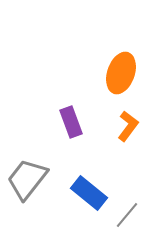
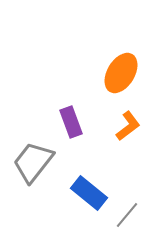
orange ellipse: rotated 12 degrees clockwise
orange L-shape: rotated 16 degrees clockwise
gray trapezoid: moved 6 px right, 17 px up
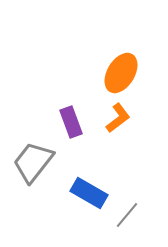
orange L-shape: moved 10 px left, 8 px up
blue rectangle: rotated 9 degrees counterclockwise
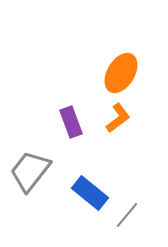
gray trapezoid: moved 3 px left, 9 px down
blue rectangle: moved 1 px right; rotated 9 degrees clockwise
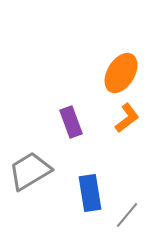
orange L-shape: moved 9 px right
gray trapezoid: rotated 21 degrees clockwise
blue rectangle: rotated 42 degrees clockwise
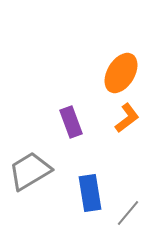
gray line: moved 1 px right, 2 px up
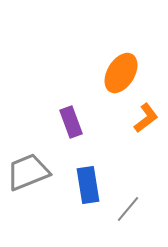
orange L-shape: moved 19 px right
gray trapezoid: moved 2 px left, 1 px down; rotated 9 degrees clockwise
blue rectangle: moved 2 px left, 8 px up
gray line: moved 4 px up
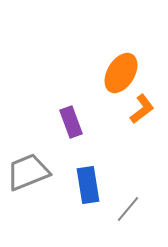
orange L-shape: moved 4 px left, 9 px up
